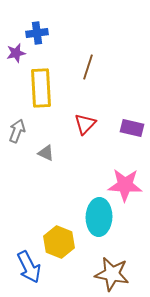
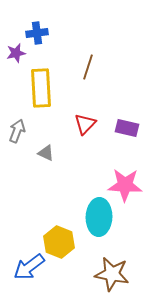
purple rectangle: moved 5 px left
blue arrow: rotated 80 degrees clockwise
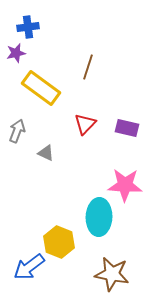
blue cross: moved 9 px left, 6 px up
yellow rectangle: rotated 51 degrees counterclockwise
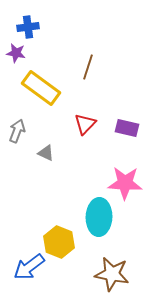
purple star: rotated 24 degrees clockwise
pink star: moved 2 px up
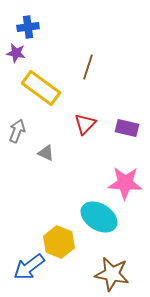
cyan ellipse: rotated 60 degrees counterclockwise
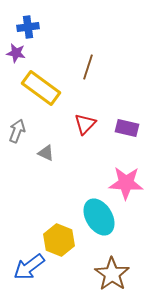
pink star: moved 1 px right
cyan ellipse: rotated 27 degrees clockwise
yellow hexagon: moved 2 px up
brown star: rotated 24 degrees clockwise
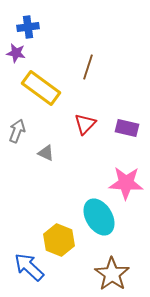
blue arrow: rotated 80 degrees clockwise
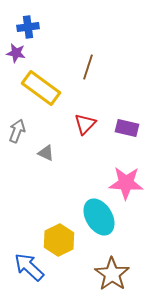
yellow hexagon: rotated 12 degrees clockwise
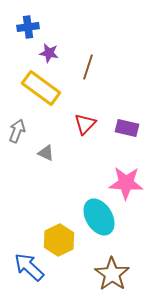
purple star: moved 33 px right
